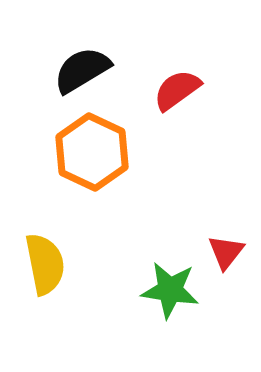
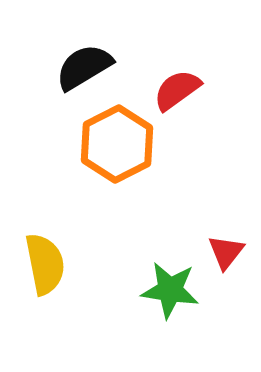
black semicircle: moved 2 px right, 3 px up
orange hexagon: moved 25 px right, 8 px up; rotated 8 degrees clockwise
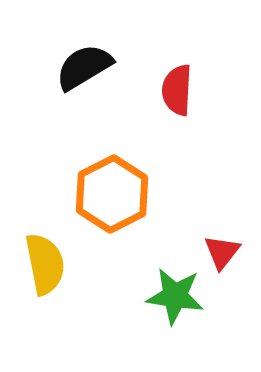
red semicircle: rotated 51 degrees counterclockwise
orange hexagon: moved 5 px left, 50 px down
red triangle: moved 4 px left
green star: moved 5 px right, 6 px down
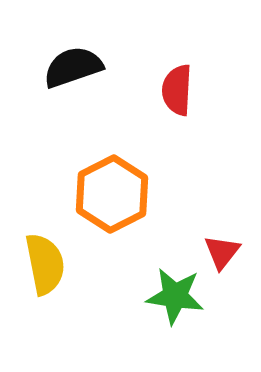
black semicircle: moved 11 px left; rotated 12 degrees clockwise
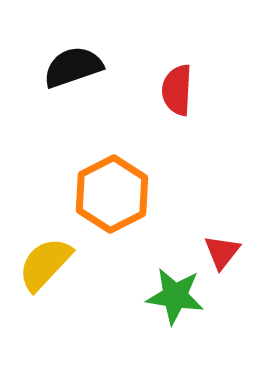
yellow semicircle: rotated 126 degrees counterclockwise
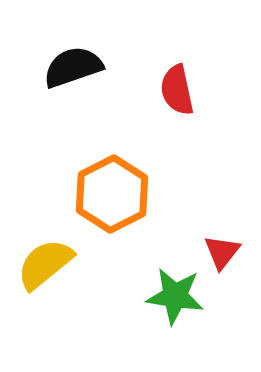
red semicircle: rotated 15 degrees counterclockwise
yellow semicircle: rotated 8 degrees clockwise
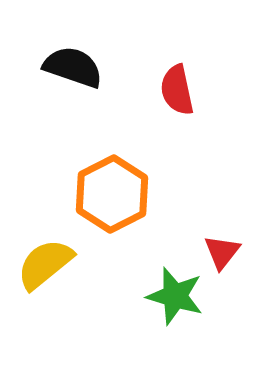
black semicircle: rotated 38 degrees clockwise
green star: rotated 8 degrees clockwise
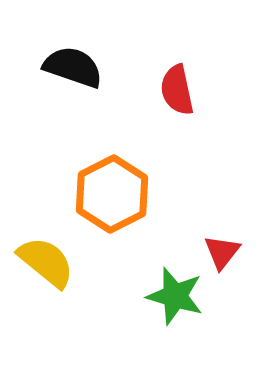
yellow semicircle: moved 1 px right, 2 px up; rotated 78 degrees clockwise
